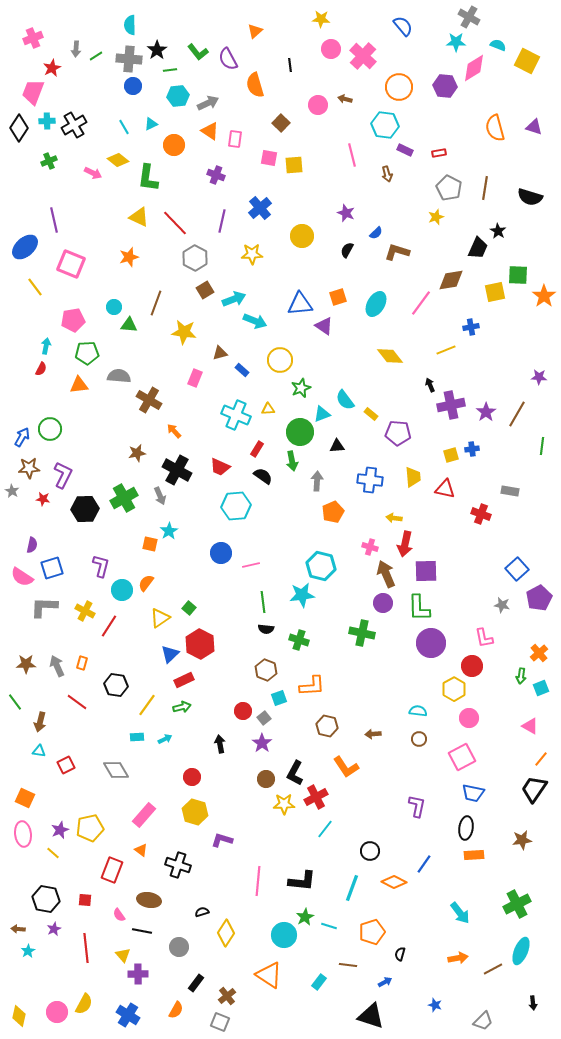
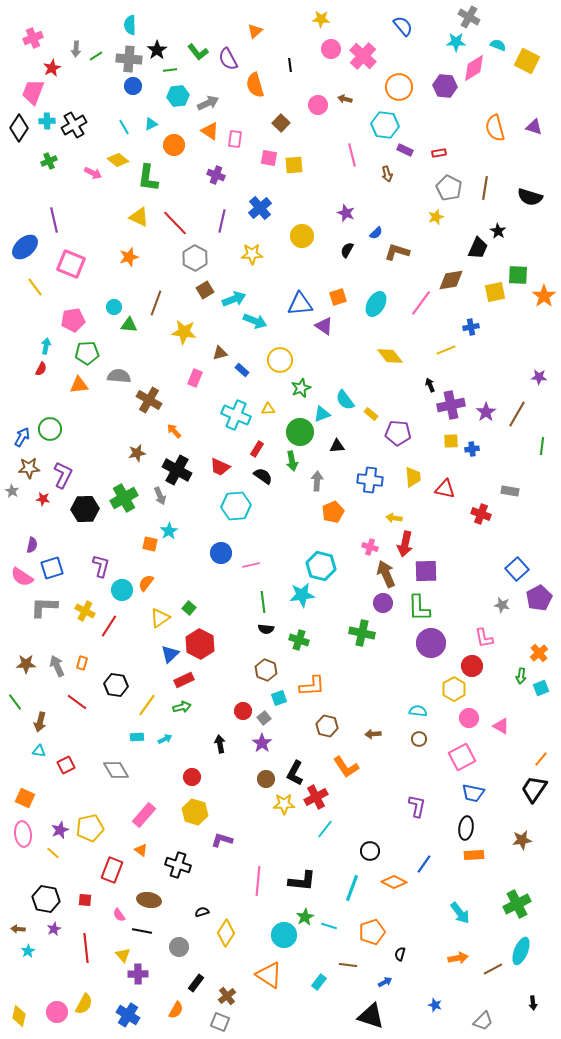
yellow square at (451, 455): moved 14 px up; rotated 14 degrees clockwise
pink triangle at (530, 726): moved 29 px left
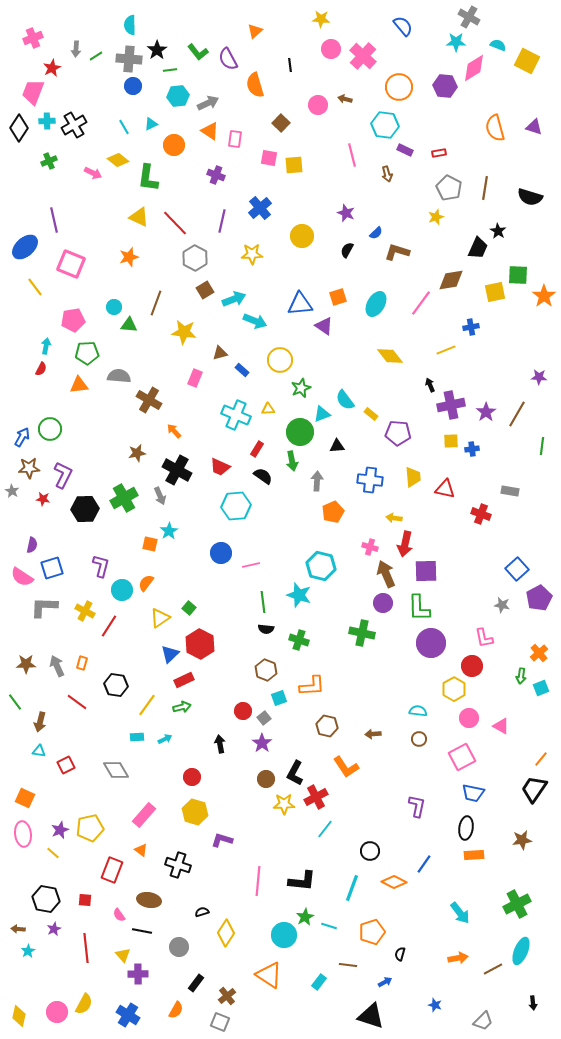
cyan star at (302, 595): moved 3 px left; rotated 25 degrees clockwise
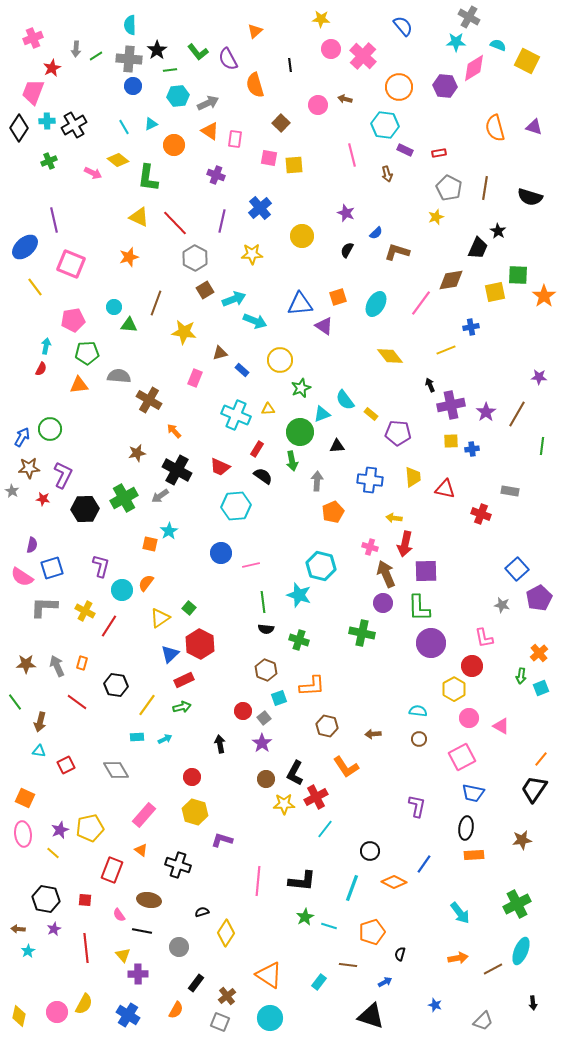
gray arrow at (160, 496): rotated 78 degrees clockwise
cyan circle at (284, 935): moved 14 px left, 83 px down
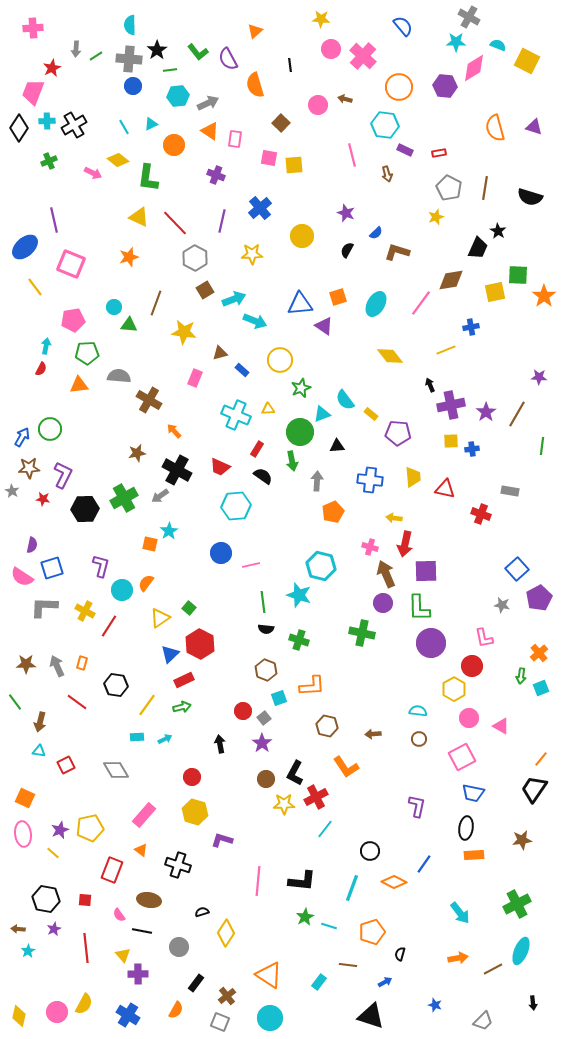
pink cross at (33, 38): moved 10 px up; rotated 18 degrees clockwise
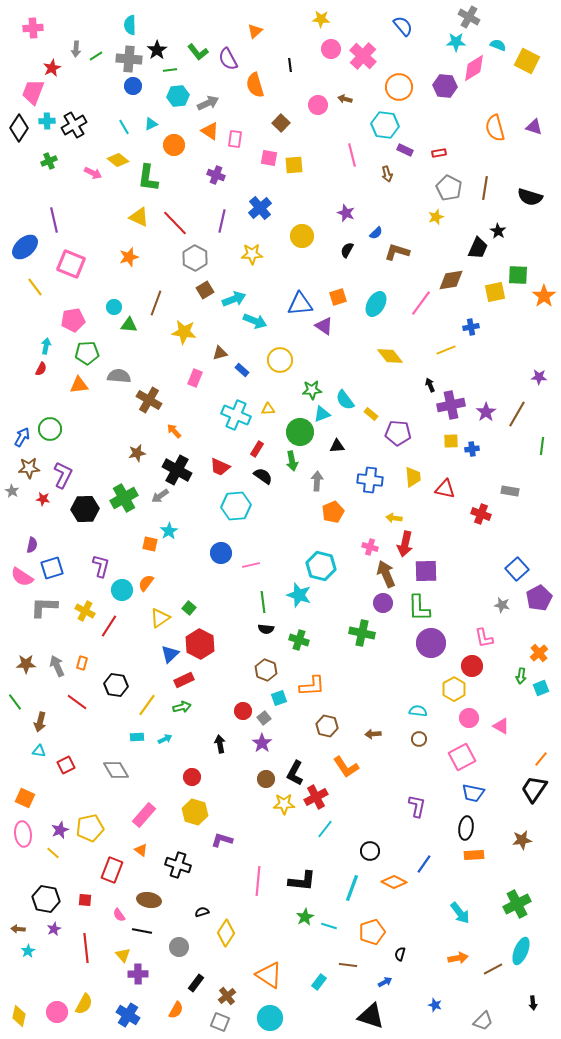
green star at (301, 388): moved 11 px right, 2 px down; rotated 18 degrees clockwise
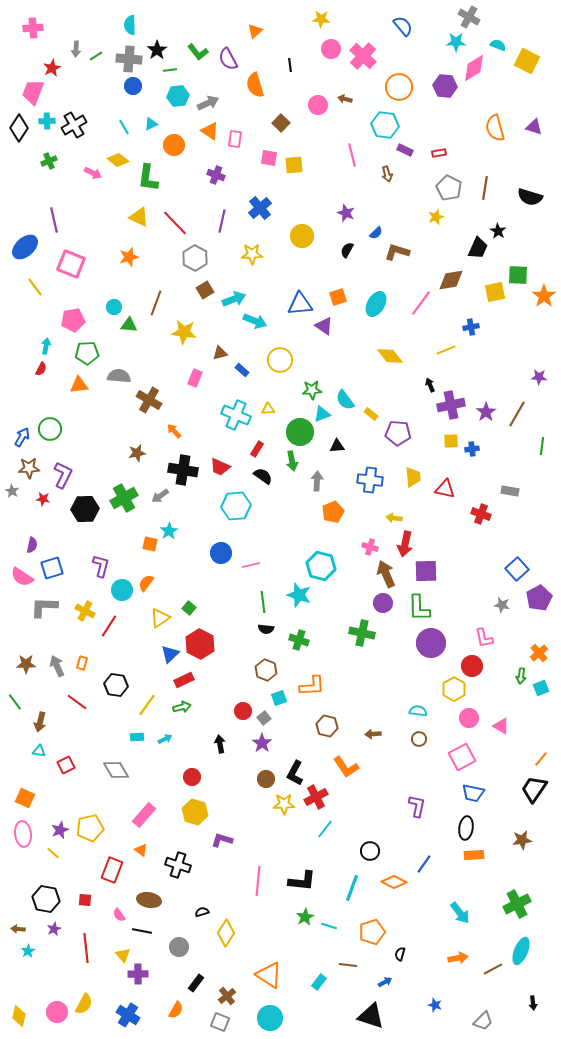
black cross at (177, 470): moved 6 px right; rotated 20 degrees counterclockwise
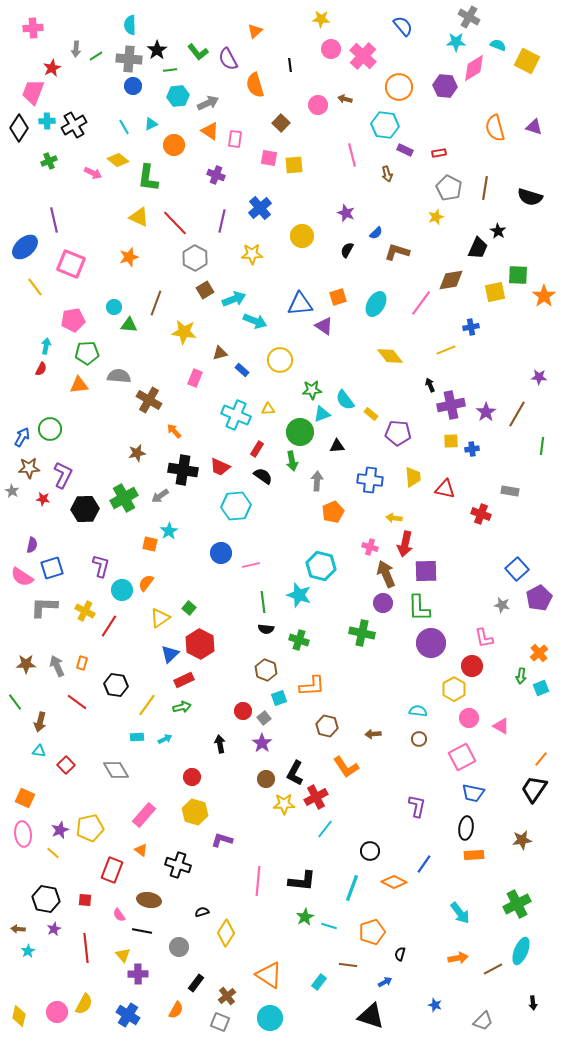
red square at (66, 765): rotated 18 degrees counterclockwise
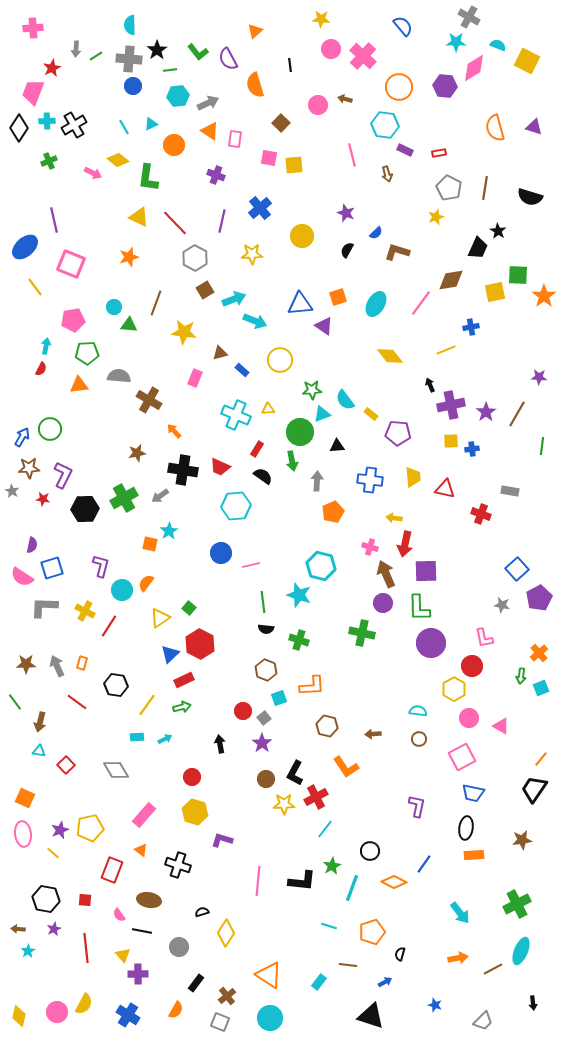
green star at (305, 917): moved 27 px right, 51 px up
